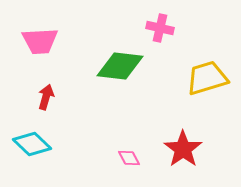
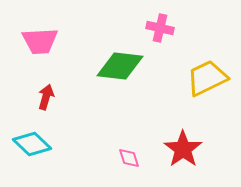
yellow trapezoid: rotated 9 degrees counterclockwise
pink diamond: rotated 10 degrees clockwise
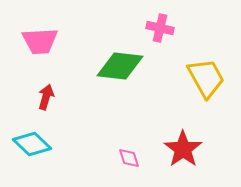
yellow trapezoid: moved 1 px left; rotated 87 degrees clockwise
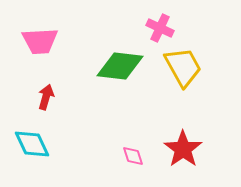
pink cross: rotated 12 degrees clockwise
yellow trapezoid: moved 23 px left, 11 px up
cyan diamond: rotated 21 degrees clockwise
pink diamond: moved 4 px right, 2 px up
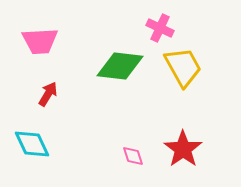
red arrow: moved 2 px right, 3 px up; rotated 15 degrees clockwise
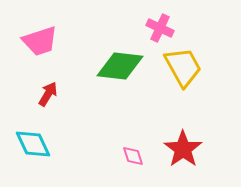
pink trapezoid: rotated 15 degrees counterclockwise
cyan diamond: moved 1 px right
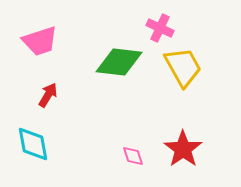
green diamond: moved 1 px left, 4 px up
red arrow: moved 1 px down
cyan diamond: rotated 15 degrees clockwise
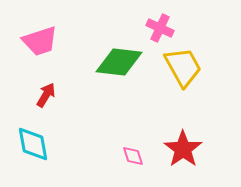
red arrow: moved 2 px left
